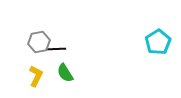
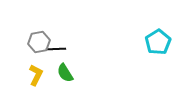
yellow L-shape: moved 1 px up
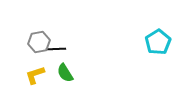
yellow L-shape: moved 1 px left; rotated 135 degrees counterclockwise
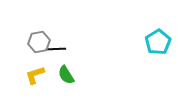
green semicircle: moved 1 px right, 2 px down
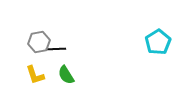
yellow L-shape: rotated 90 degrees counterclockwise
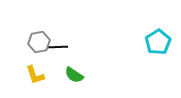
black line: moved 2 px right, 2 px up
green semicircle: moved 8 px right; rotated 24 degrees counterclockwise
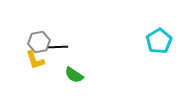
cyan pentagon: moved 1 px right, 1 px up
yellow L-shape: moved 15 px up
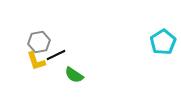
cyan pentagon: moved 4 px right, 1 px down
black line: moved 2 px left, 8 px down; rotated 24 degrees counterclockwise
yellow L-shape: moved 1 px right, 1 px down
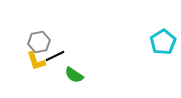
black line: moved 1 px left, 1 px down
